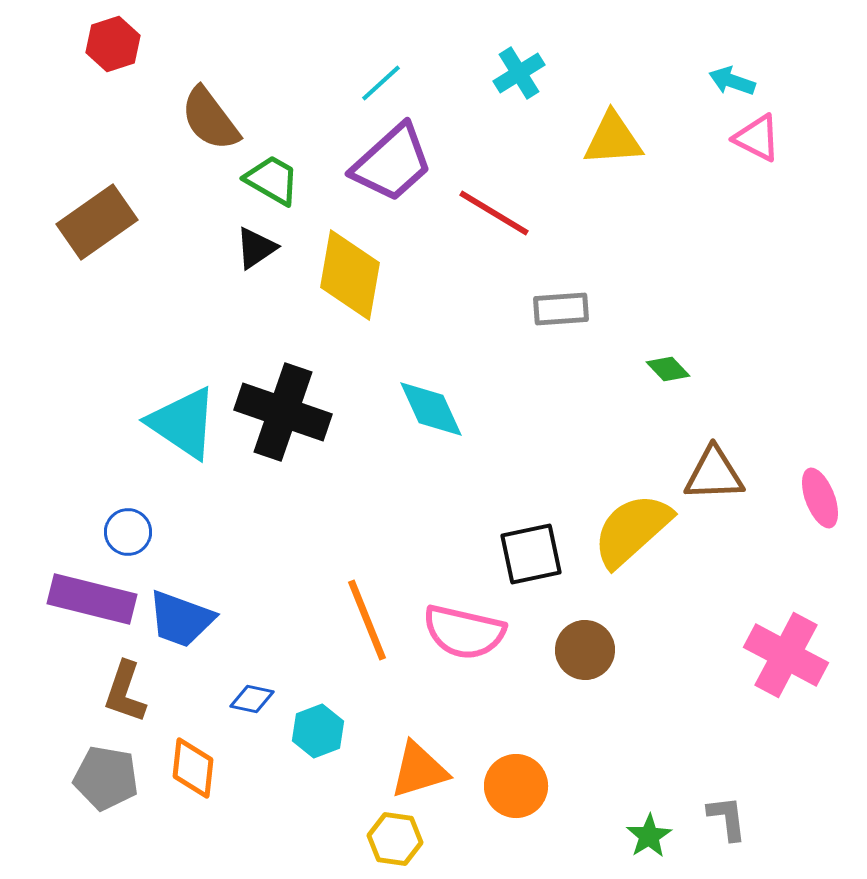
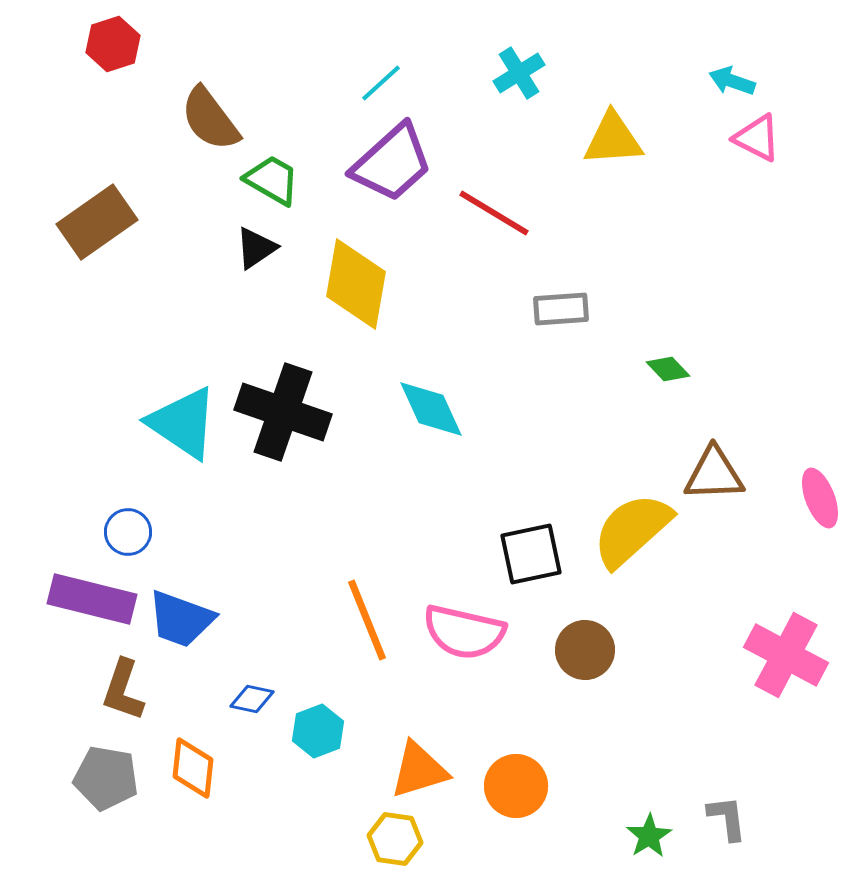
yellow diamond: moved 6 px right, 9 px down
brown L-shape: moved 2 px left, 2 px up
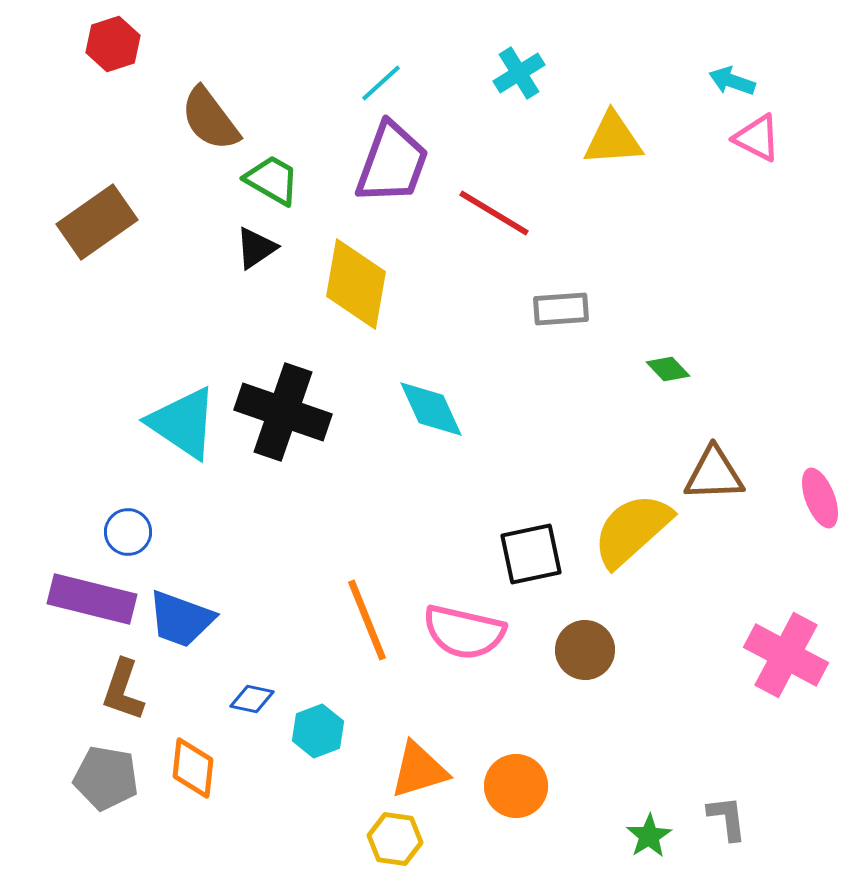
purple trapezoid: rotated 28 degrees counterclockwise
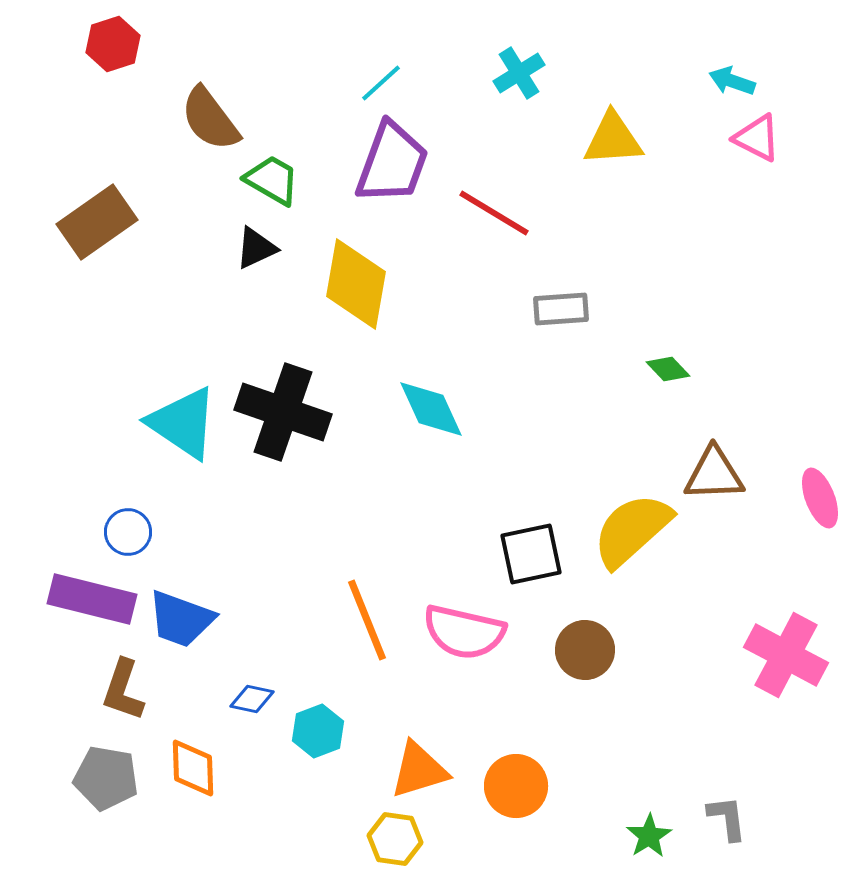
black triangle: rotated 9 degrees clockwise
orange diamond: rotated 8 degrees counterclockwise
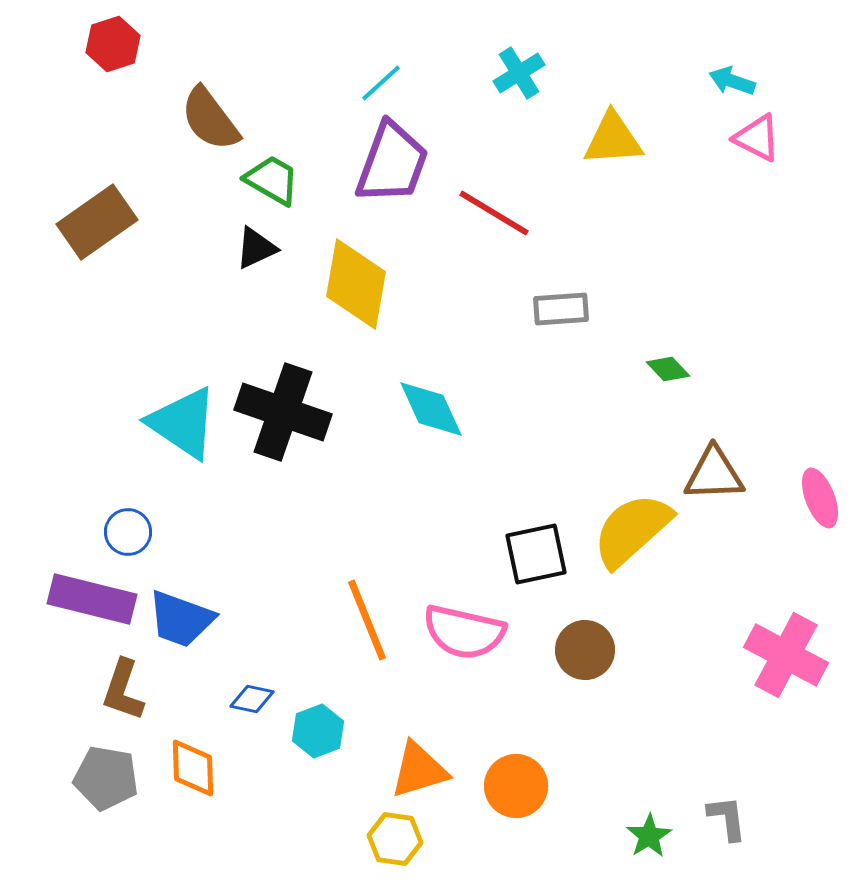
black square: moved 5 px right
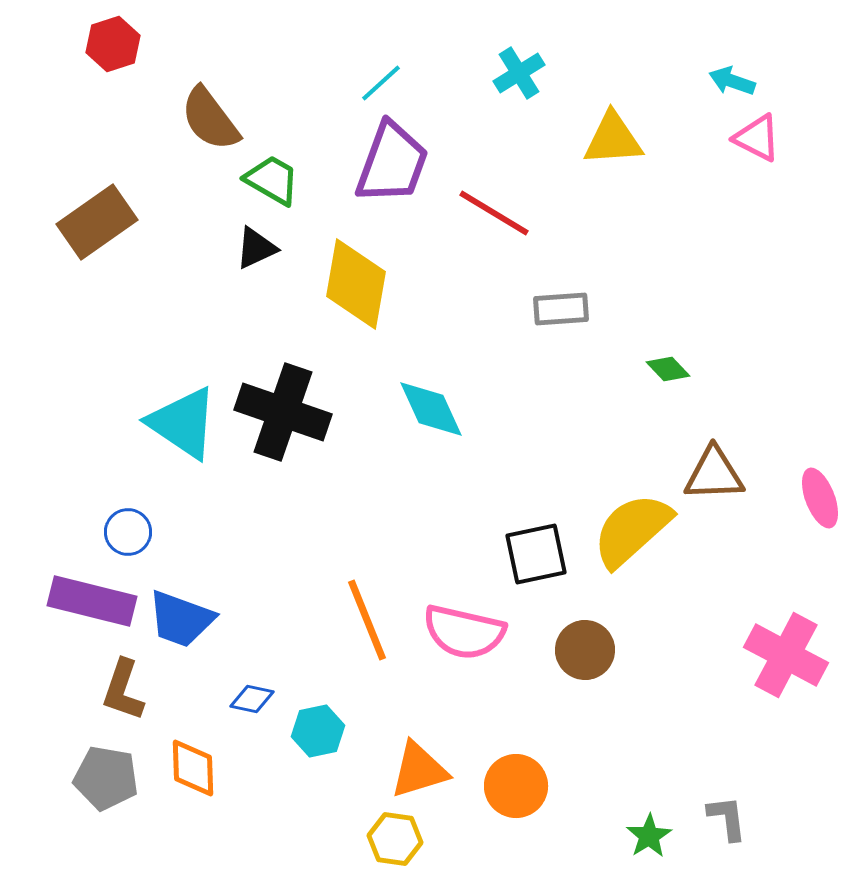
purple rectangle: moved 2 px down
cyan hexagon: rotated 9 degrees clockwise
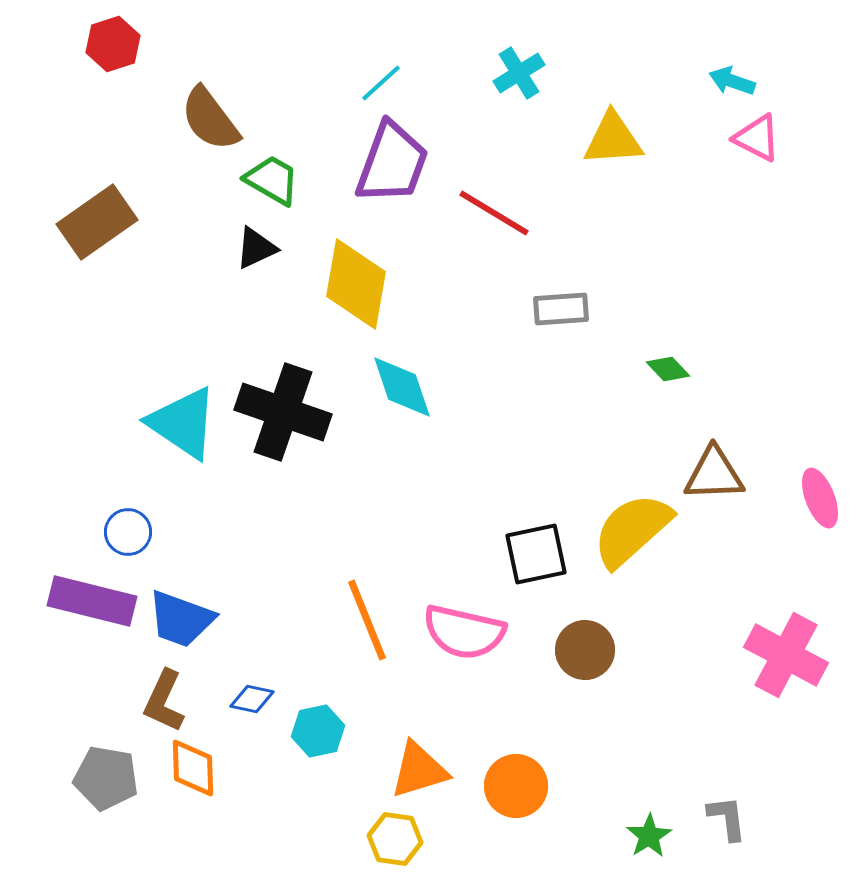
cyan diamond: moved 29 px left, 22 px up; rotated 6 degrees clockwise
brown L-shape: moved 41 px right, 11 px down; rotated 6 degrees clockwise
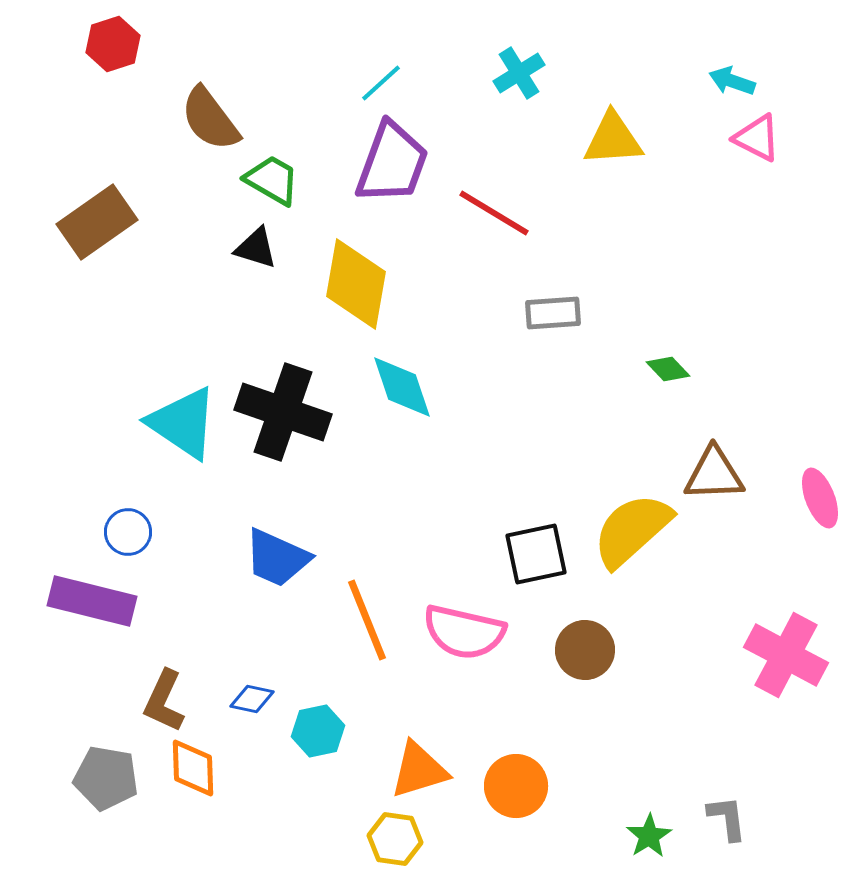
black triangle: rotated 42 degrees clockwise
gray rectangle: moved 8 px left, 4 px down
blue trapezoid: moved 96 px right, 61 px up; rotated 4 degrees clockwise
